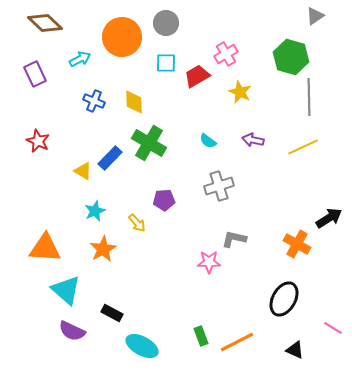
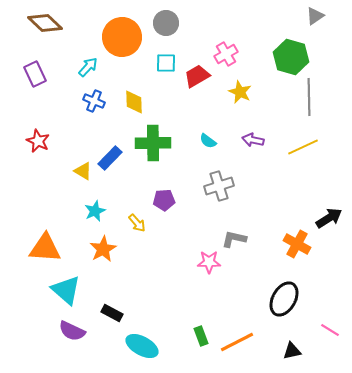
cyan arrow: moved 8 px right, 8 px down; rotated 20 degrees counterclockwise
green cross: moved 4 px right; rotated 32 degrees counterclockwise
pink line: moved 3 px left, 2 px down
black triangle: moved 3 px left, 1 px down; rotated 36 degrees counterclockwise
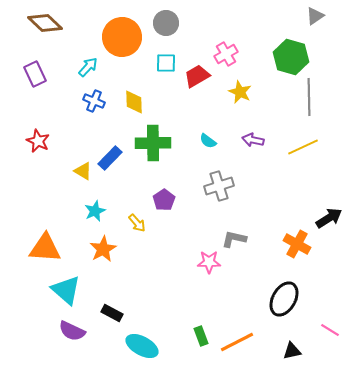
purple pentagon: rotated 30 degrees counterclockwise
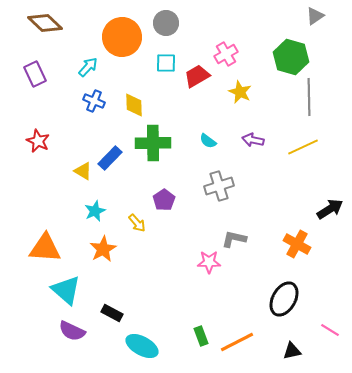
yellow diamond: moved 3 px down
black arrow: moved 1 px right, 9 px up
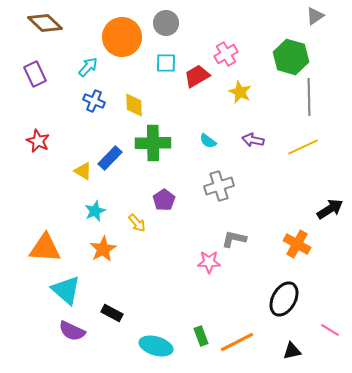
cyan ellipse: moved 14 px right; rotated 12 degrees counterclockwise
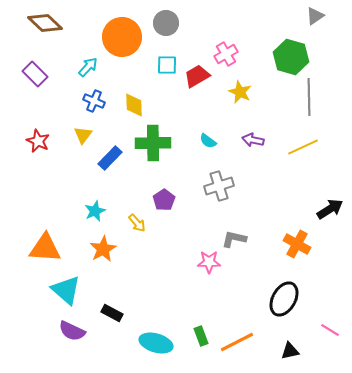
cyan square: moved 1 px right, 2 px down
purple rectangle: rotated 20 degrees counterclockwise
yellow triangle: moved 36 px up; rotated 36 degrees clockwise
cyan ellipse: moved 3 px up
black triangle: moved 2 px left
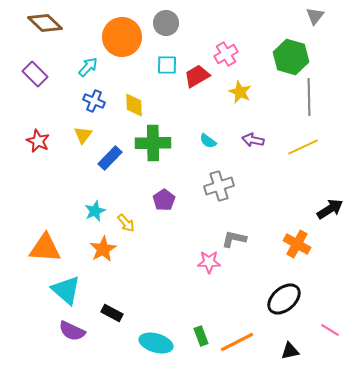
gray triangle: rotated 18 degrees counterclockwise
yellow arrow: moved 11 px left
black ellipse: rotated 20 degrees clockwise
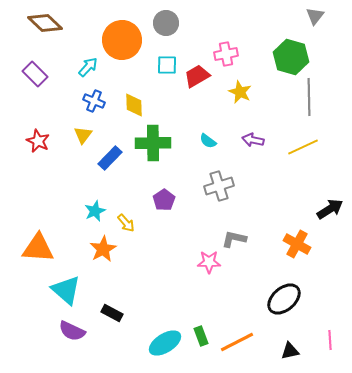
orange circle: moved 3 px down
pink cross: rotated 20 degrees clockwise
orange triangle: moved 7 px left
pink line: moved 10 px down; rotated 54 degrees clockwise
cyan ellipse: moved 9 px right; rotated 48 degrees counterclockwise
